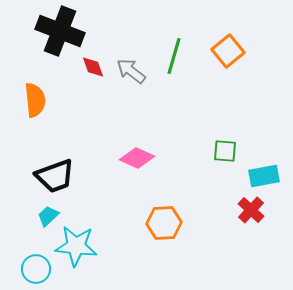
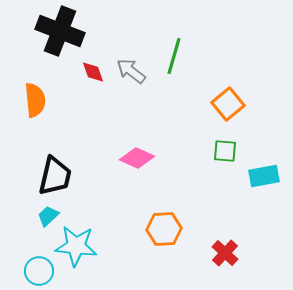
orange square: moved 53 px down
red diamond: moved 5 px down
black trapezoid: rotated 57 degrees counterclockwise
red cross: moved 26 px left, 43 px down
orange hexagon: moved 6 px down
cyan circle: moved 3 px right, 2 px down
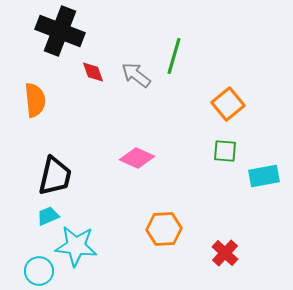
gray arrow: moved 5 px right, 4 px down
cyan trapezoid: rotated 20 degrees clockwise
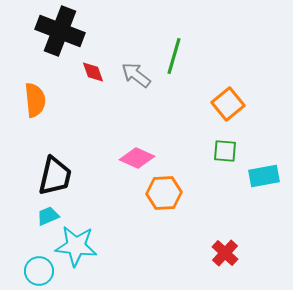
orange hexagon: moved 36 px up
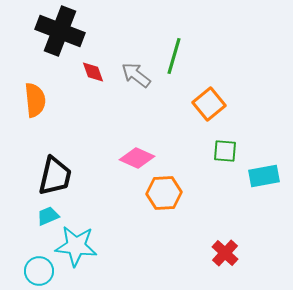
orange square: moved 19 px left
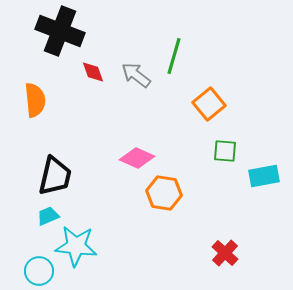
orange hexagon: rotated 12 degrees clockwise
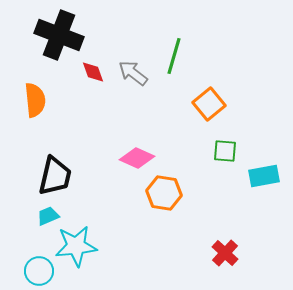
black cross: moved 1 px left, 4 px down
gray arrow: moved 3 px left, 2 px up
cyan star: rotated 12 degrees counterclockwise
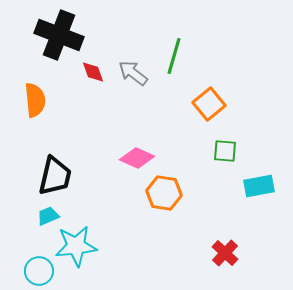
cyan rectangle: moved 5 px left, 10 px down
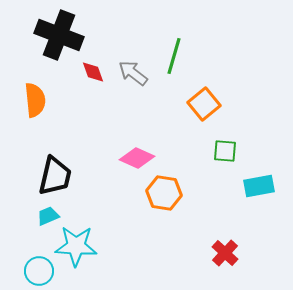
orange square: moved 5 px left
cyan star: rotated 9 degrees clockwise
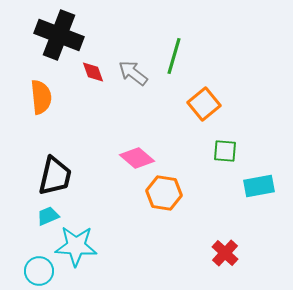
orange semicircle: moved 6 px right, 3 px up
pink diamond: rotated 16 degrees clockwise
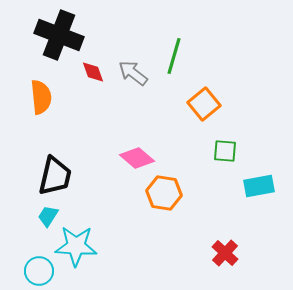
cyan trapezoid: rotated 35 degrees counterclockwise
